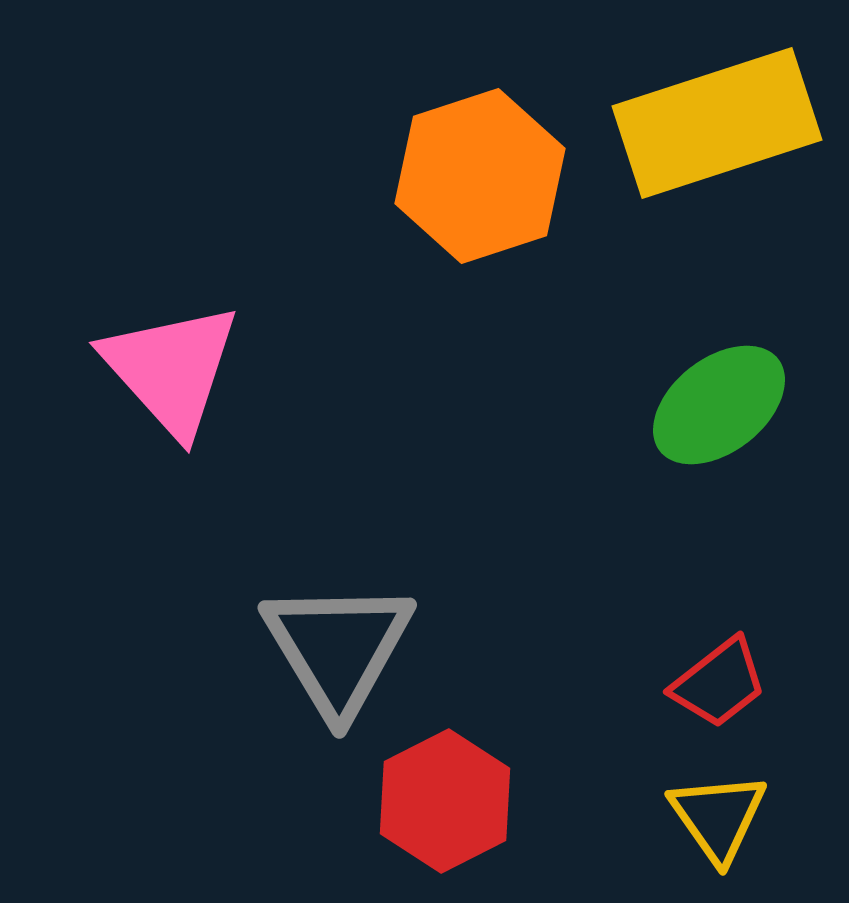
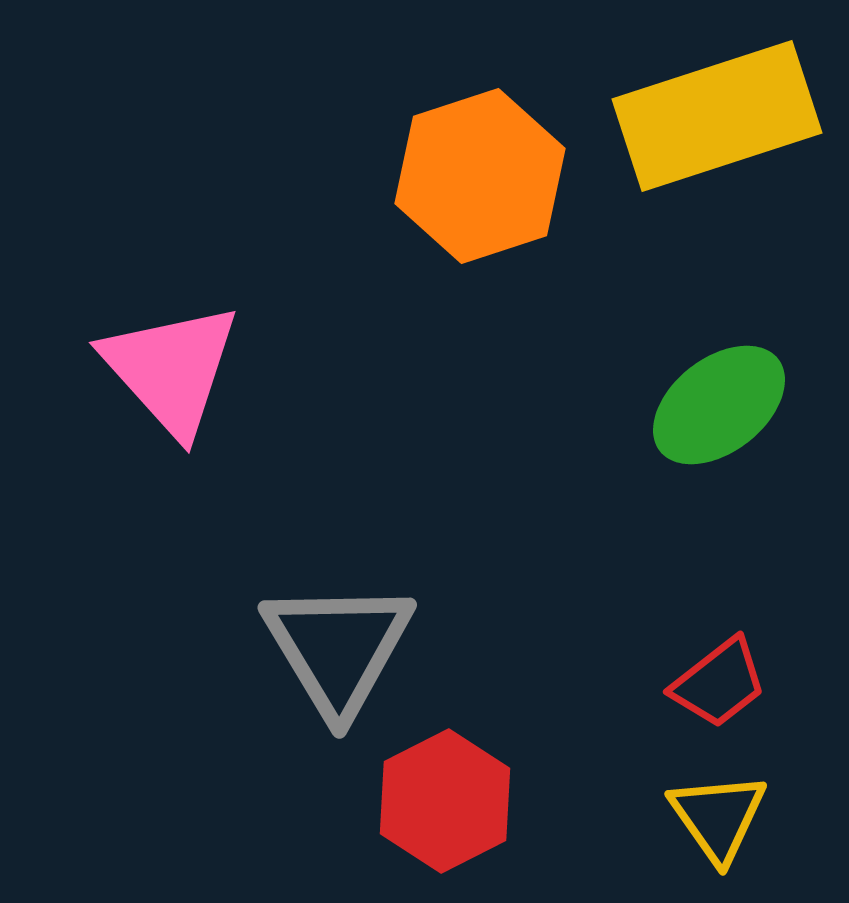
yellow rectangle: moved 7 px up
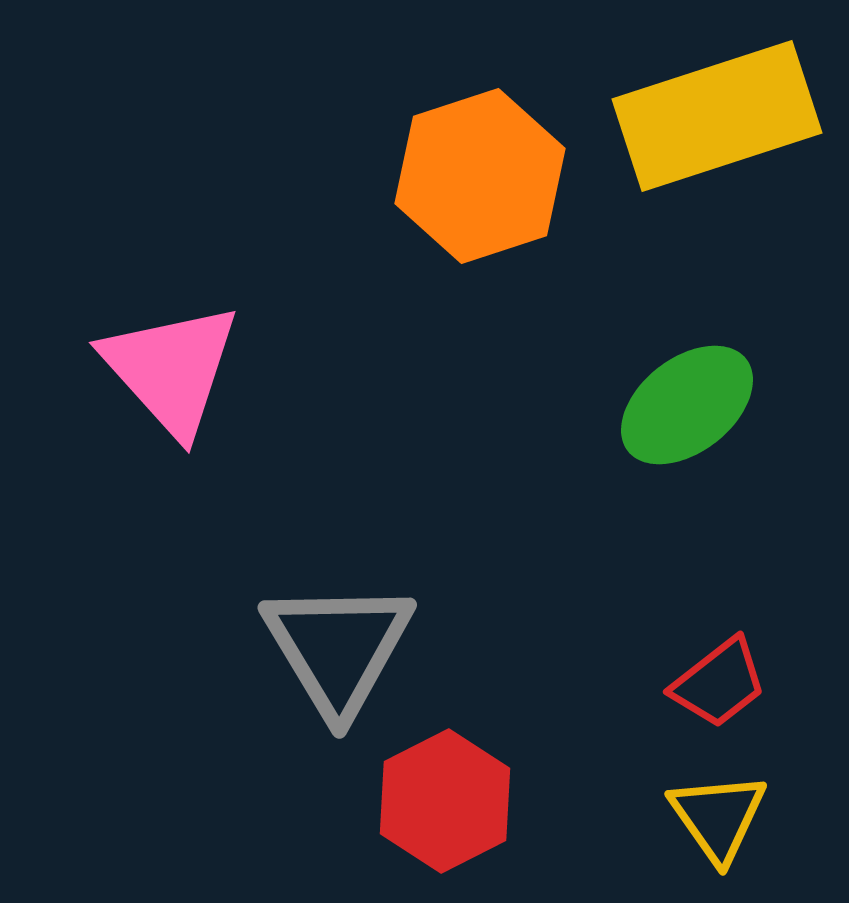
green ellipse: moved 32 px left
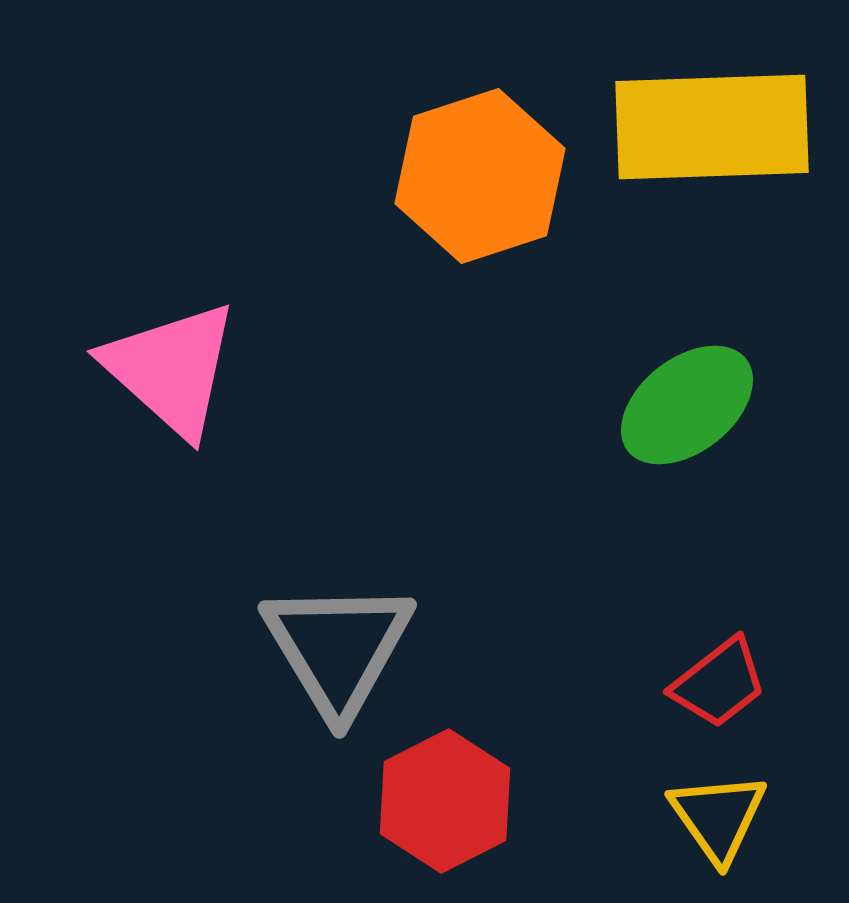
yellow rectangle: moved 5 px left, 11 px down; rotated 16 degrees clockwise
pink triangle: rotated 6 degrees counterclockwise
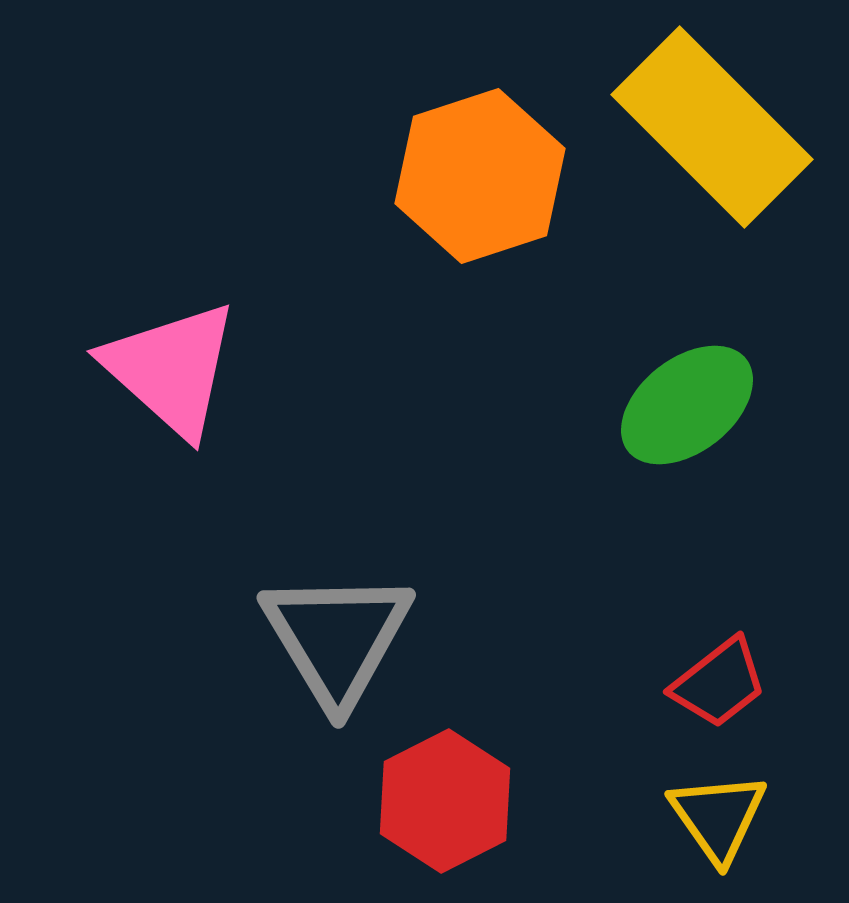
yellow rectangle: rotated 47 degrees clockwise
gray triangle: moved 1 px left, 10 px up
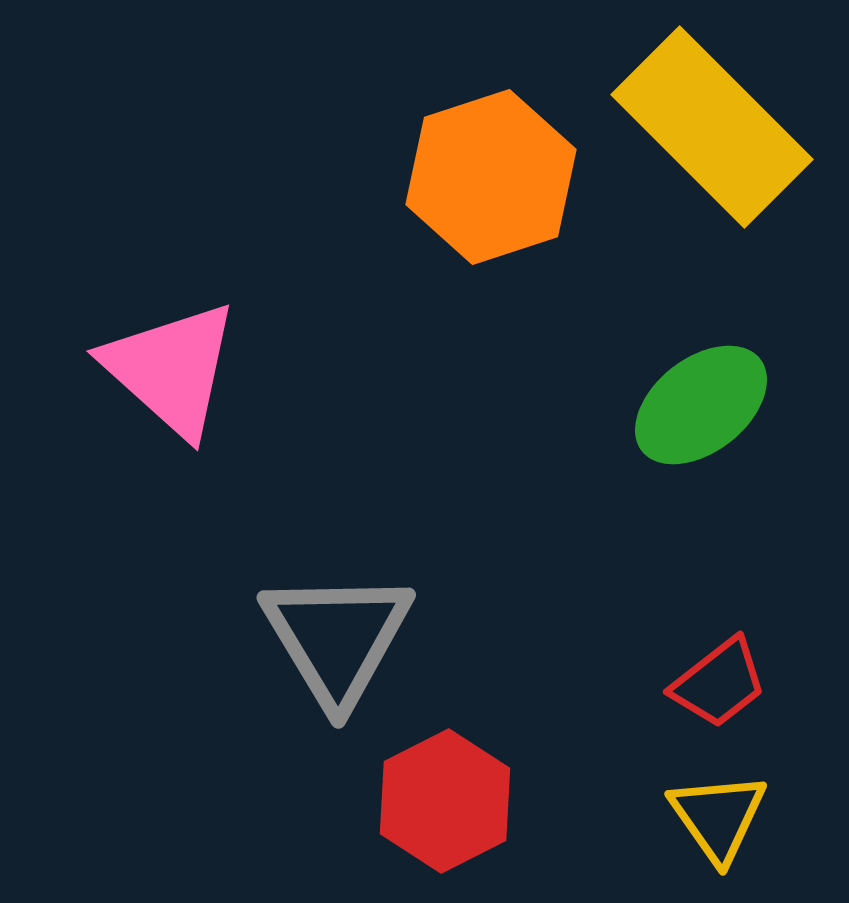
orange hexagon: moved 11 px right, 1 px down
green ellipse: moved 14 px right
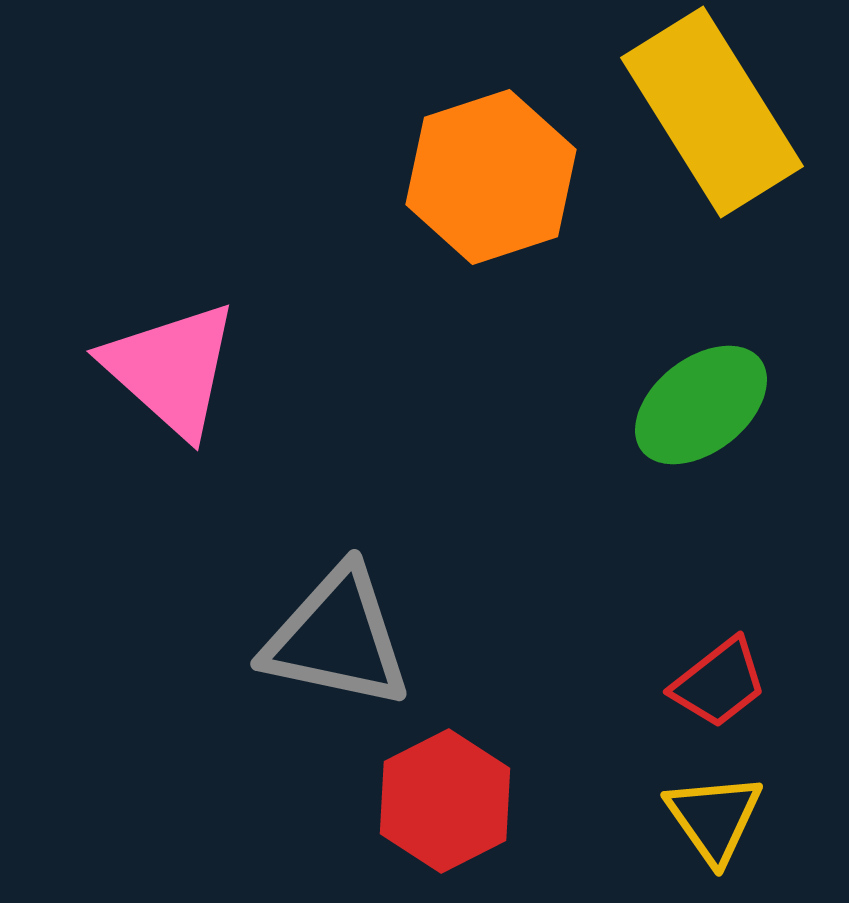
yellow rectangle: moved 15 px up; rotated 13 degrees clockwise
gray triangle: rotated 47 degrees counterclockwise
yellow triangle: moved 4 px left, 1 px down
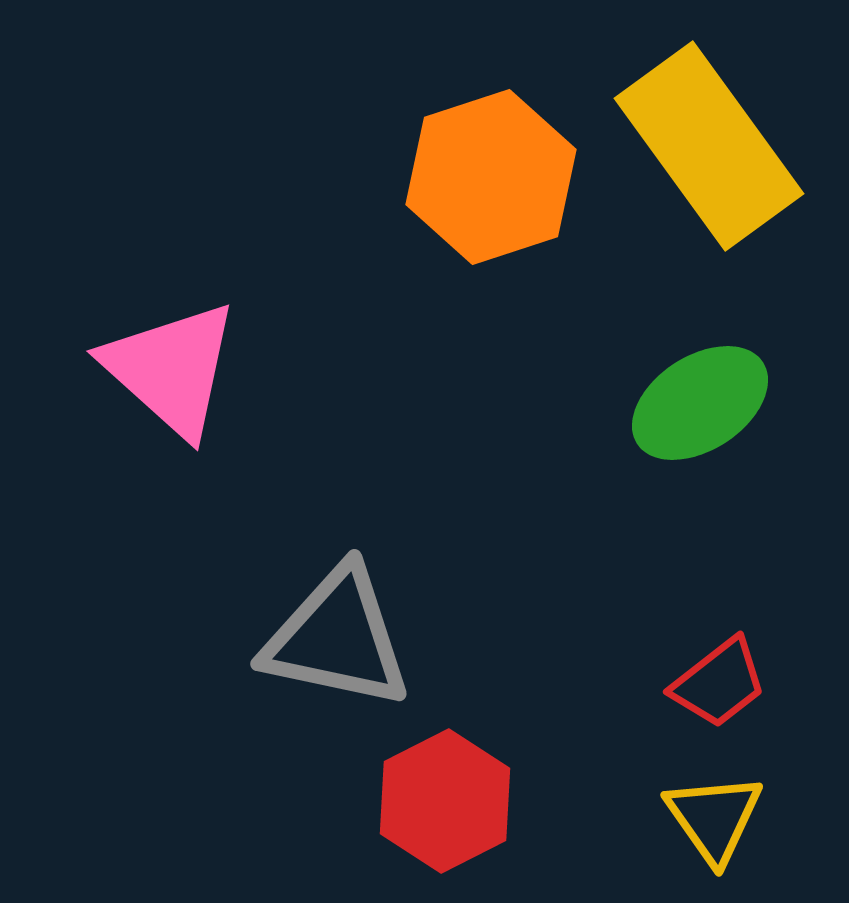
yellow rectangle: moved 3 px left, 34 px down; rotated 4 degrees counterclockwise
green ellipse: moved 1 px left, 2 px up; rotated 5 degrees clockwise
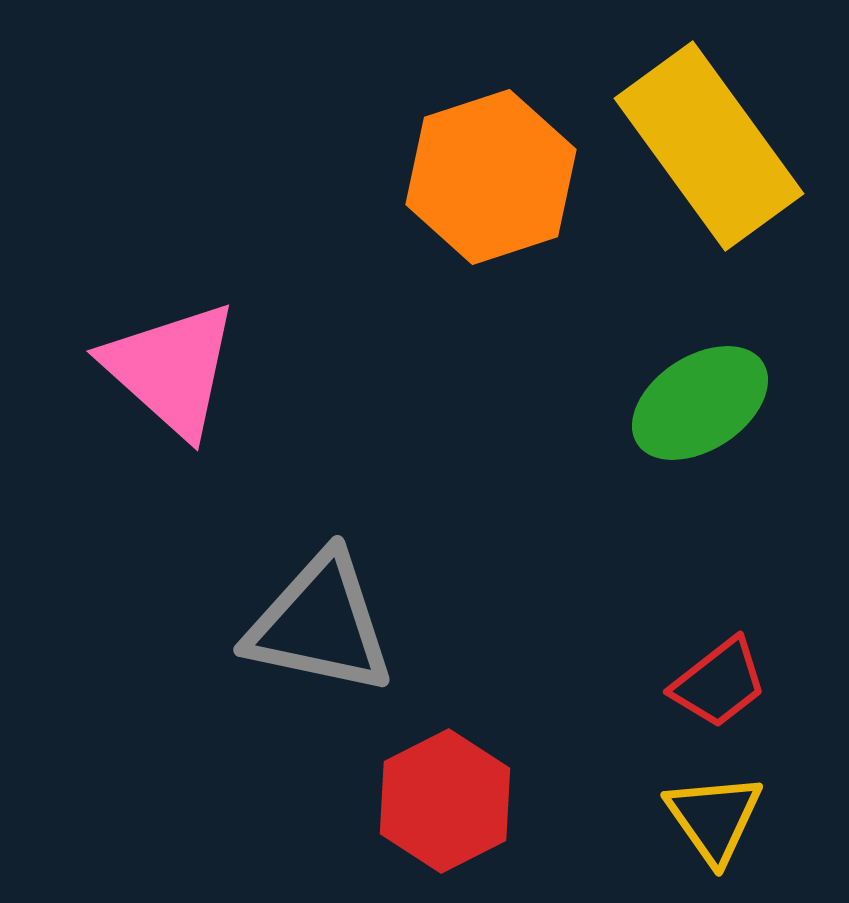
gray triangle: moved 17 px left, 14 px up
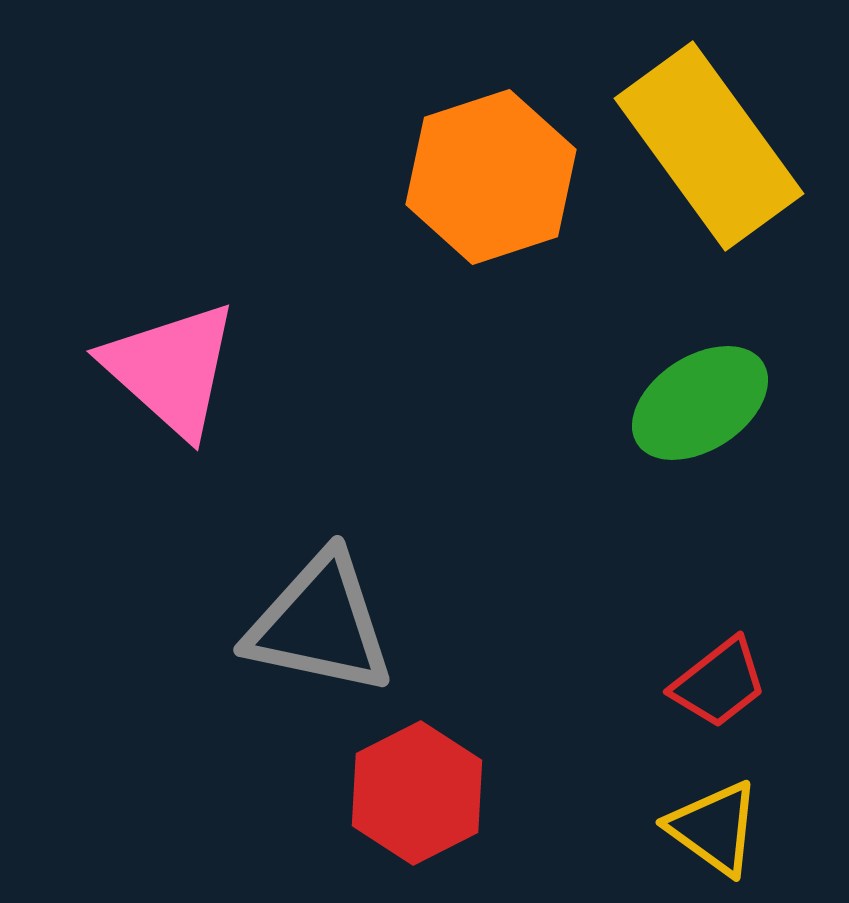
red hexagon: moved 28 px left, 8 px up
yellow triangle: moved 10 px down; rotated 19 degrees counterclockwise
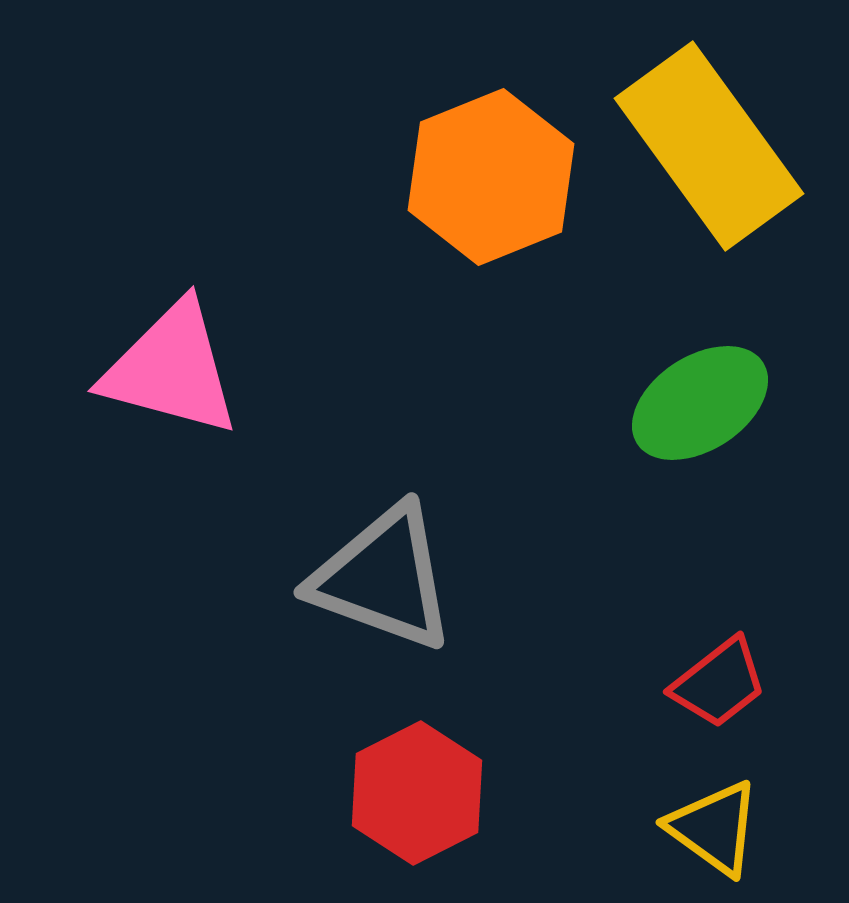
orange hexagon: rotated 4 degrees counterclockwise
pink triangle: rotated 27 degrees counterclockwise
gray triangle: moved 63 px right, 46 px up; rotated 8 degrees clockwise
